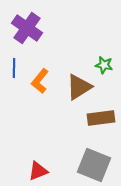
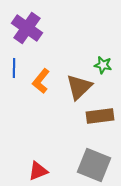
green star: moved 1 px left
orange L-shape: moved 1 px right
brown triangle: rotated 12 degrees counterclockwise
brown rectangle: moved 1 px left, 2 px up
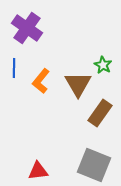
green star: rotated 18 degrees clockwise
brown triangle: moved 1 px left, 3 px up; rotated 16 degrees counterclockwise
brown rectangle: moved 3 px up; rotated 48 degrees counterclockwise
red triangle: rotated 15 degrees clockwise
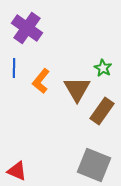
green star: moved 3 px down
brown triangle: moved 1 px left, 5 px down
brown rectangle: moved 2 px right, 2 px up
red triangle: moved 21 px left; rotated 30 degrees clockwise
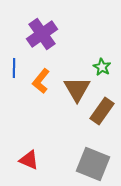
purple cross: moved 15 px right, 6 px down; rotated 20 degrees clockwise
green star: moved 1 px left, 1 px up
gray square: moved 1 px left, 1 px up
red triangle: moved 12 px right, 11 px up
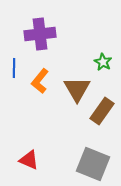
purple cross: moved 2 px left; rotated 28 degrees clockwise
green star: moved 1 px right, 5 px up
orange L-shape: moved 1 px left
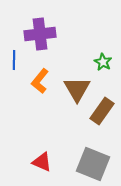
blue line: moved 8 px up
red triangle: moved 13 px right, 2 px down
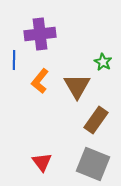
brown triangle: moved 3 px up
brown rectangle: moved 6 px left, 9 px down
red triangle: rotated 30 degrees clockwise
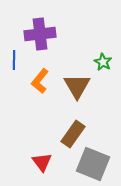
brown rectangle: moved 23 px left, 14 px down
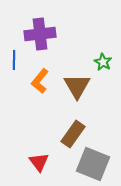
red triangle: moved 3 px left
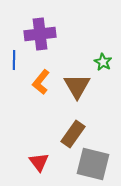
orange L-shape: moved 1 px right, 1 px down
gray square: rotated 8 degrees counterclockwise
